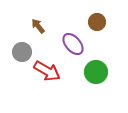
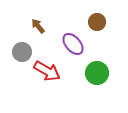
green circle: moved 1 px right, 1 px down
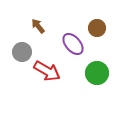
brown circle: moved 6 px down
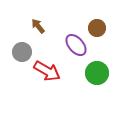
purple ellipse: moved 3 px right, 1 px down
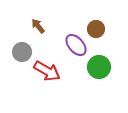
brown circle: moved 1 px left, 1 px down
green circle: moved 2 px right, 6 px up
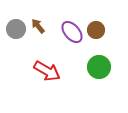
brown circle: moved 1 px down
purple ellipse: moved 4 px left, 13 px up
gray circle: moved 6 px left, 23 px up
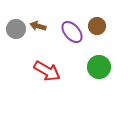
brown arrow: rotated 35 degrees counterclockwise
brown circle: moved 1 px right, 4 px up
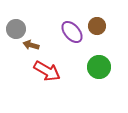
brown arrow: moved 7 px left, 19 px down
